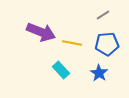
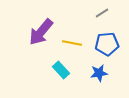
gray line: moved 1 px left, 2 px up
purple arrow: rotated 108 degrees clockwise
blue star: rotated 30 degrees clockwise
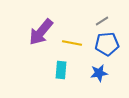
gray line: moved 8 px down
cyan rectangle: rotated 48 degrees clockwise
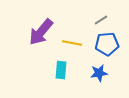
gray line: moved 1 px left, 1 px up
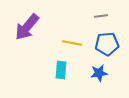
gray line: moved 4 px up; rotated 24 degrees clockwise
purple arrow: moved 14 px left, 5 px up
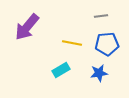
cyan rectangle: rotated 54 degrees clockwise
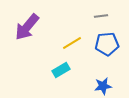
yellow line: rotated 42 degrees counterclockwise
blue star: moved 4 px right, 13 px down
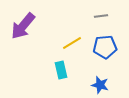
purple arrow: moved 4 px left, 1 px up
blue pentagon: moved 2 px left, 3 px down
cyan rectangle: rotated 72 degrees counterclockwise
blue star: moved 3 px left, 1 px up; rotated 24 degrees clockwise
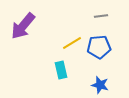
blue pentagon: moved 6 px left
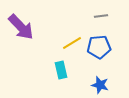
purple arrow: moved 2 px left, 1 px down; rotated 84 degrees counterclockwise
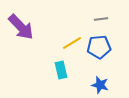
gray line: moved 3 px down
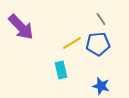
gray line: rotated 64 degrees clockwise
blue pentagon: moved 1 px left, 3 px up
blue star: moved 1 px right, 1 px down
